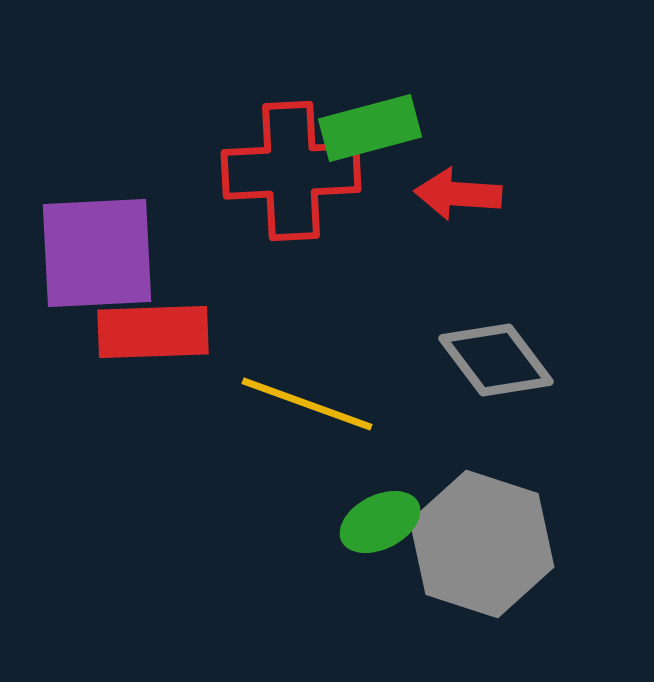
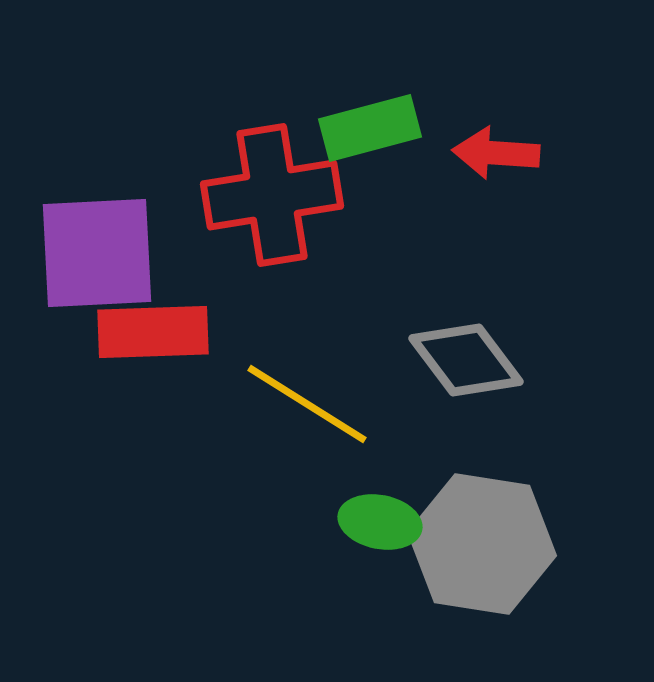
red cross: moved 19 px left, 24 px down; rotated 6 degrees counterclockwise
red arrow: moved 38 px right, 41 px up
gray diamond: moved 30 px left
yellow line: rotated 12 degrees clockwise
green ellipse: rotated 38 degrees clockwise
gray hexagon: rotated 9 degrees counterclockwise
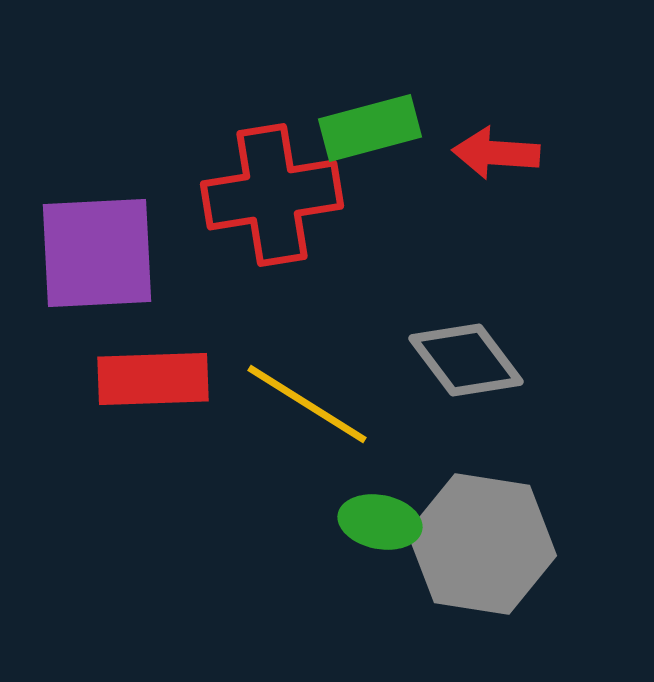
red rectangle: moved 47 px down
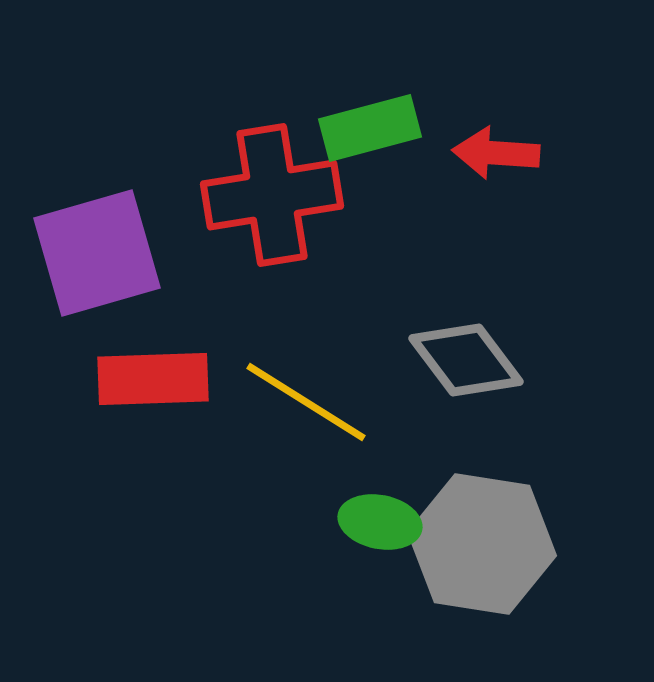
purple square: rotated 13 degrees counterclockwise
yellow line: moved 1 px left, 2 px up
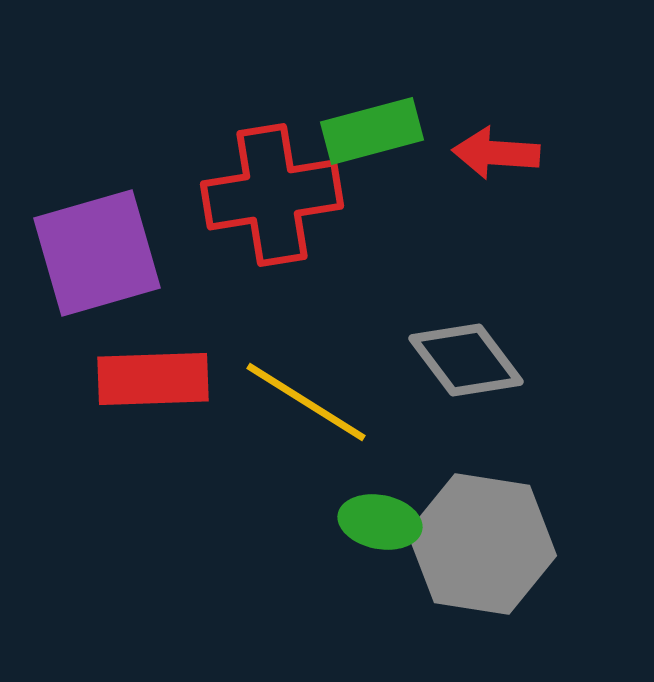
green rectangle: moved 2 px right, 3 px down
